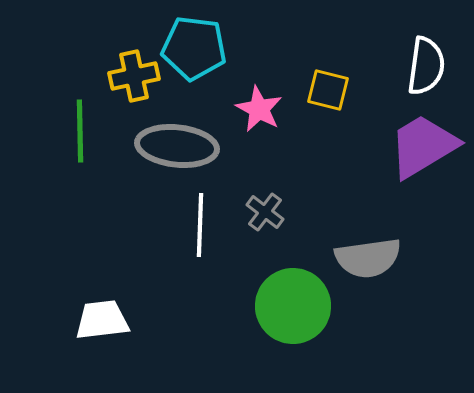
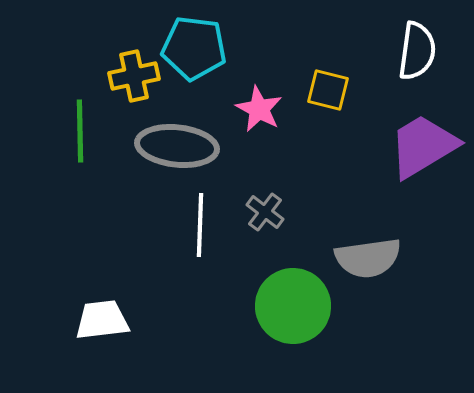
white semicircle: moved 9 px left, 15 px up
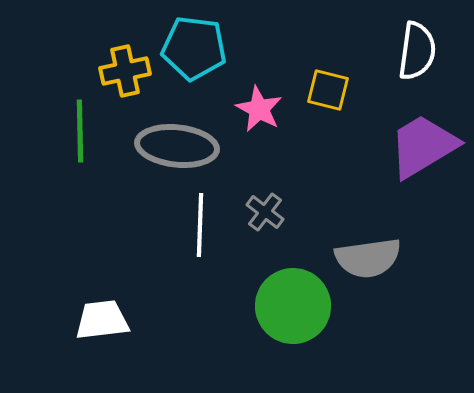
yellow cross: moved 9 px left, 5 px up
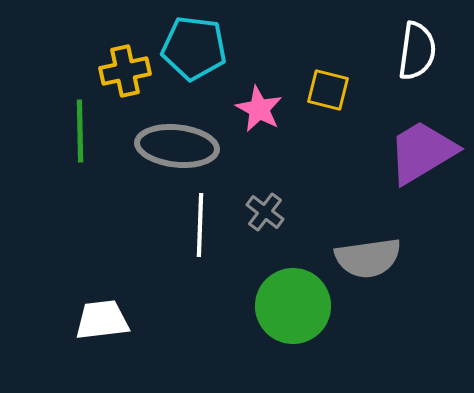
purple trapezoid: moved 1 px left, 6 px down
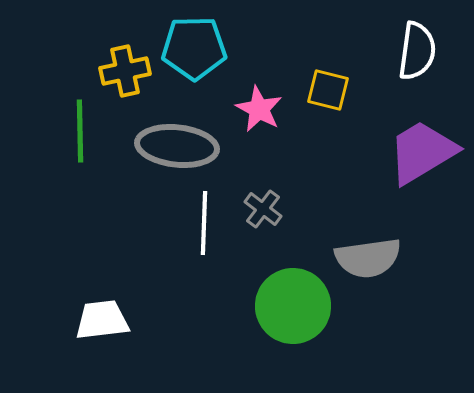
cyan pentagon: rotated 8 degrees counterclockwise
gray cross: moved 2 px left, 3 px up
white line: moved 4 px right, 2 px up
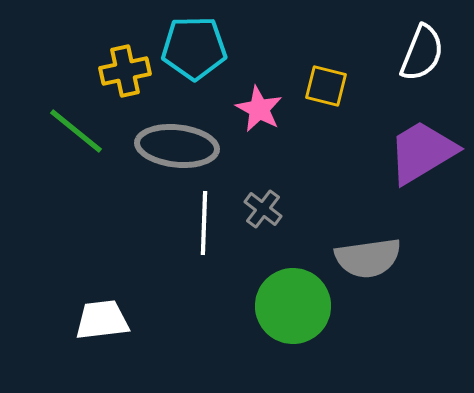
white semicircle: moved 5 px right, 2 px down; rotated 14 degrees clockwise
yellow square: moved 2 px left, 4 px up
green line: moved 4 px left; rotated 50 degrees counterclockwise
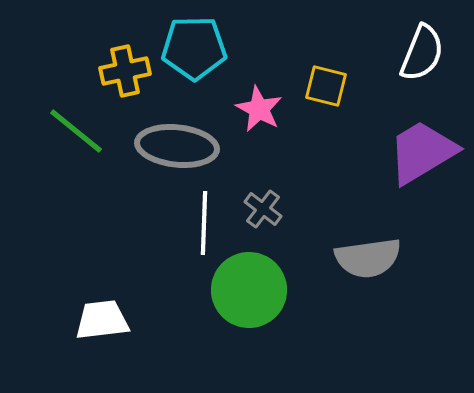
green circle: moved 44 px left, 16 px up
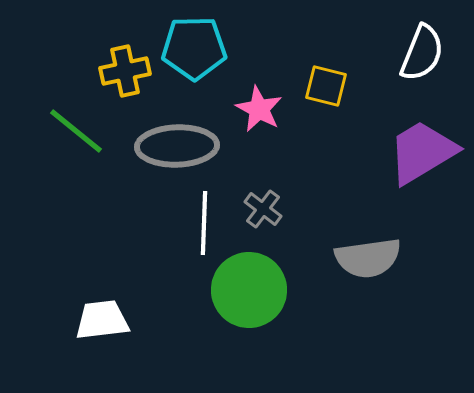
gray ellipse: rotated 8 degrees counterclockwise
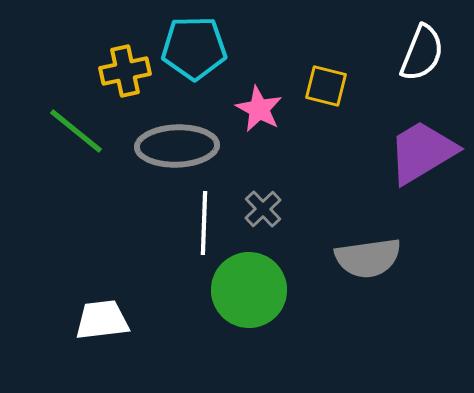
gray cross: rotated 9 degrees clockwise
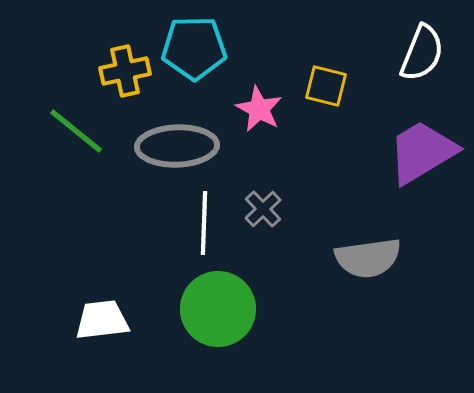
green circle: moved 31 px left, 19 px down
